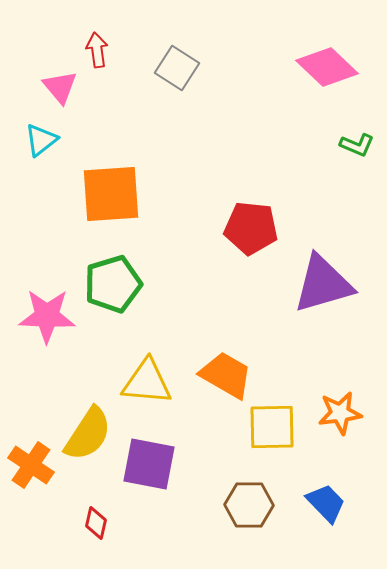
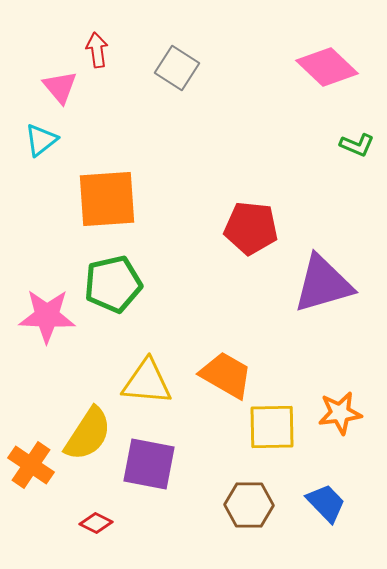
orange square: moved 4 px left, 5 px down
green pentagon: rotated 4 degrees clockwise
red diamond: rotated 76 degrees counterclockwise
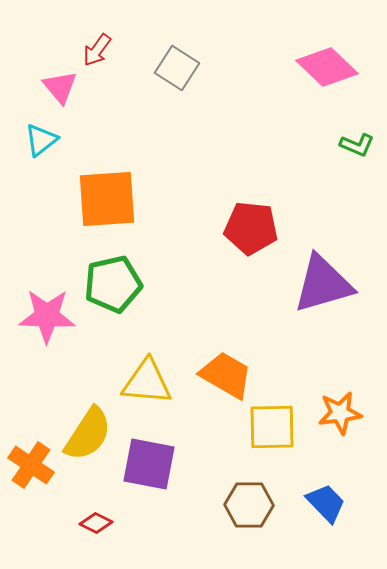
red arrow: rotated 136 degrees counterclockwise
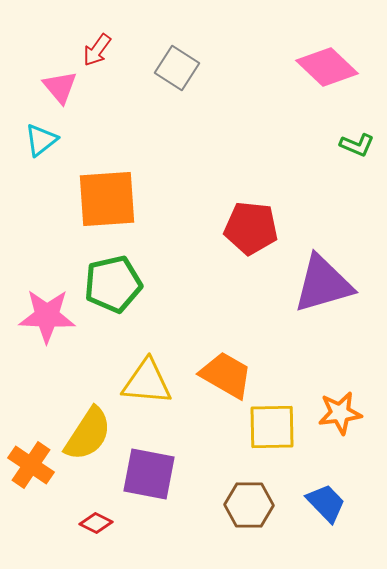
purple square: moved 10 px down
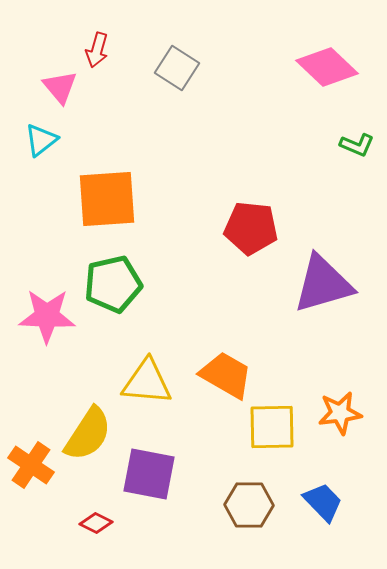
red arrow: rotated 20 degrees counterclockwise
blue trapezoid: moved 3 px left, 1 px up
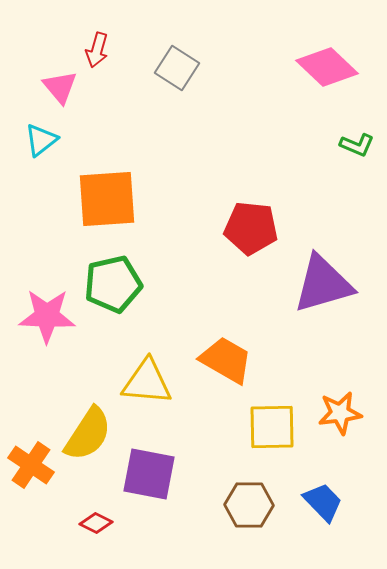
orange trapezoid: moved 15 px up
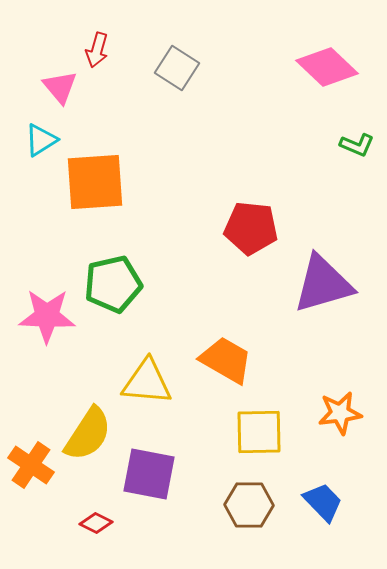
cyan triangle: rotated 6 degrees clockwise
orange square: moved 12 px left, 17 px up
yellow square: moved 13 px left, 5 px down
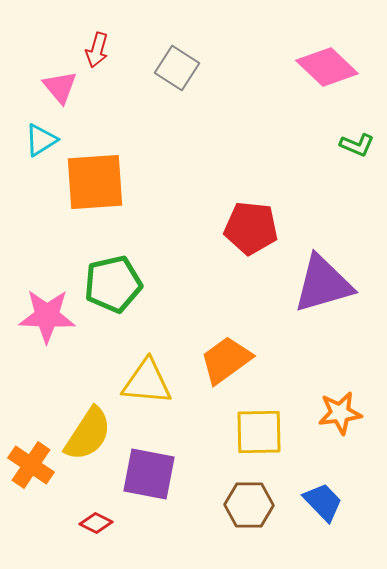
orange trapezoid: rotated 66 degrees counterclockwise
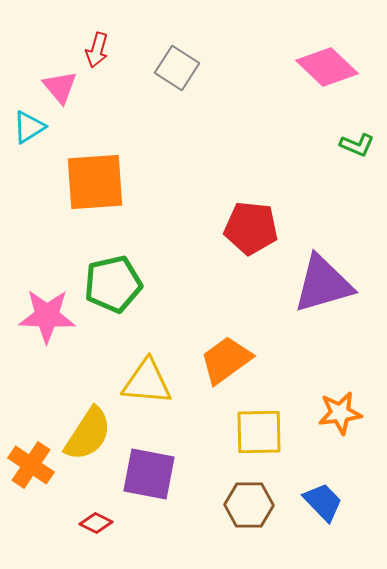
cyan triangle: moved 12 px left, 13 px up
